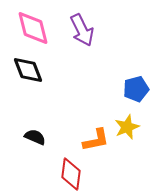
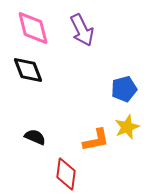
blue pentagon: moved 12 px left
red diamond: moved 5 px left
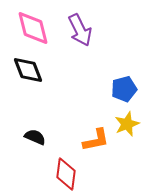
purple arrow: moved 2 px left
yellow star: moved 3 px up
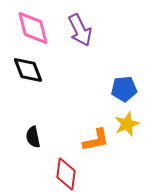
blue pentagon: rotated 10 degrees clockwise
black semicircle: moved 2 px left; rotated 125 degrees counterclockwise
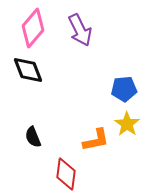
pink diamond: rotated 54 degrees clockwise
yellow star: rotated 15 degrees counterclockwise
black semicircle: rotated 10 degrees counterclockwise
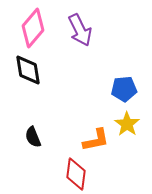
black diamond: rotated 12 degrees clockwise
red diamond: moved 10 px right
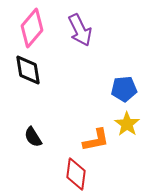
pink diamond: moved 1 px left
black semicircle: rotated 10 degrees counterclockwise
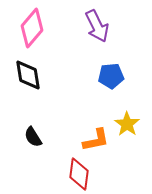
purple arrow: moved 17 px right, 4 px up
black diamond: moved 5 px down
blue pentagon: moved 13 px left, 13 px up
red diamond: moved 3 px right
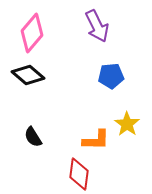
pink diamond: moved 5 px down
black diamond: rotated 40 degrees counterclockwise
orange L-shape: rotated 12 degrees clockwise
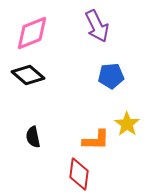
pink diamond: rotated 27 degrees clockwise
black semicircle: rotated 20 degrees clockwise
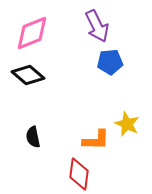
blue pentagon: moved 1 px left, 14 px up
yellow star: rotated 10 degrees counterclockwise
